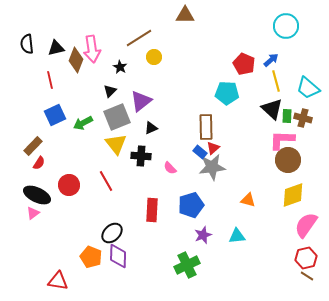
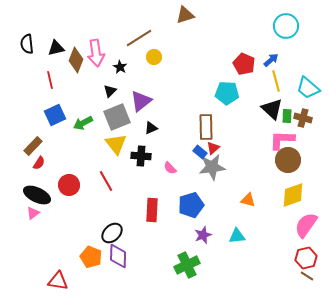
brown triangle at (185, 15): rotated 18 degrees counterclockwise
pink arrow at (92, 49): moved 4 px right, 4 px down
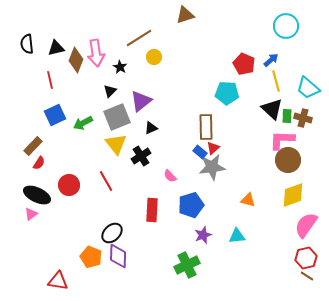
black cross at (141, 156): rotated 36 degrees counterclockwise
pink semicircle at (170, 168): moved 8 px down
pink triangle at (33, 213): moved 2 px left, 1 px down
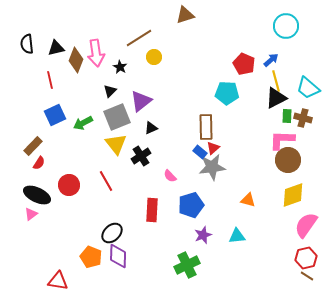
black triangle at (272, 109): moved 4 px right, 11 px up; rotated 50 degrees clockwise
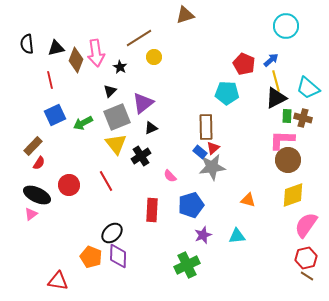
purple triangle at (141, 101): moved 2 px right, 2 px down
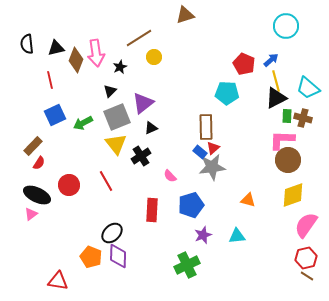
black star at (120, 67): rotated 16 degrees clockwise
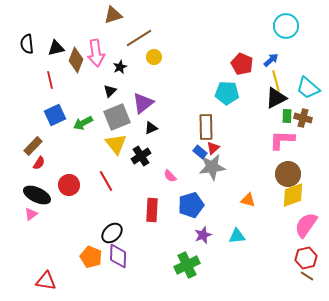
brown triangle at (185, 15): moved 72 px left
red pentagon at (244, 64): moved 2 px left
brown circle at (288, 160): moved 14 px down
red triangle at (58, 281): moved 12 px left
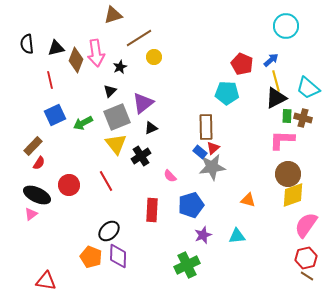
black ellipse at (112, 233): moved 3 px left, 2 px up
